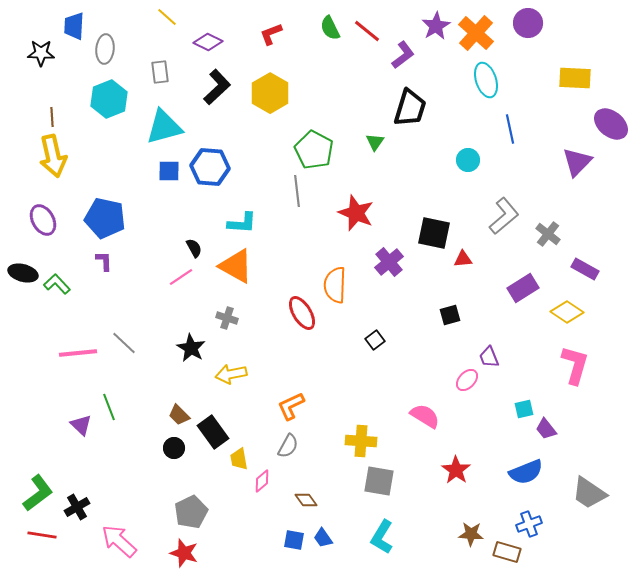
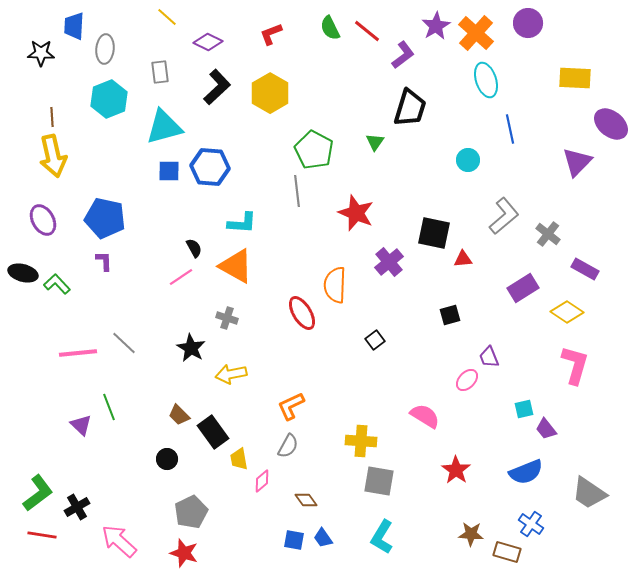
black circle at (174, 448): moved 7 px left, 11 px down
blue cross at (529, 524): moved 2 px right; rotated 35 degrees counterclockwise
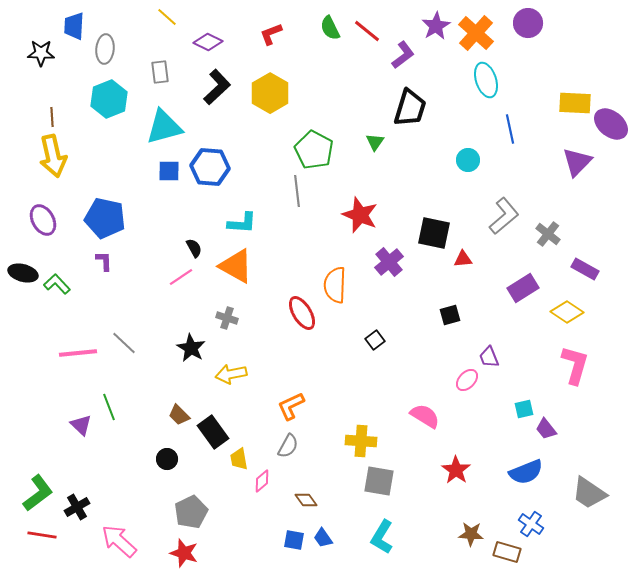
yellow rectangle at (575, 78): moved 25 px down
red star at (356, 213): moved 4 px right, 2 px down
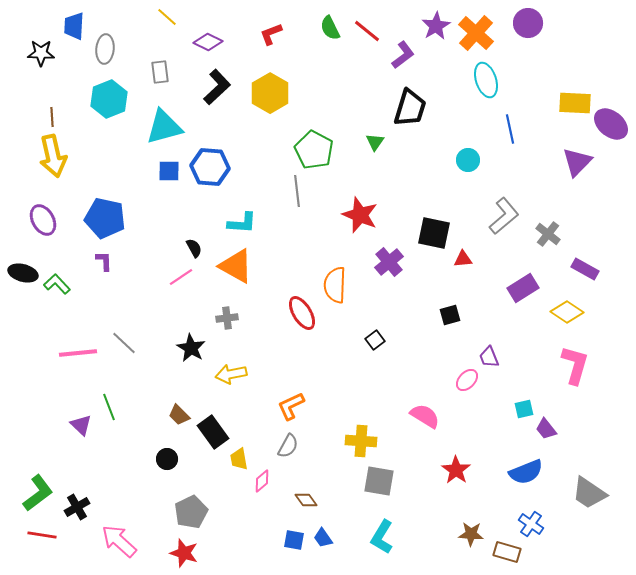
gray cross at (227, 318): rotated 25 degrees counterclockwise
